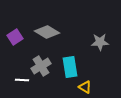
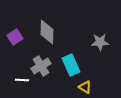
gray diamond: rotated 60 degrees clockwise
cyan rectangle: moved 1 px right, 2 px up; rotated 15 degrees counterclockwise
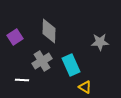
gray diamond: moved 2 px right, 1 px up
gray cross: moved 1 px right, 5 px up
